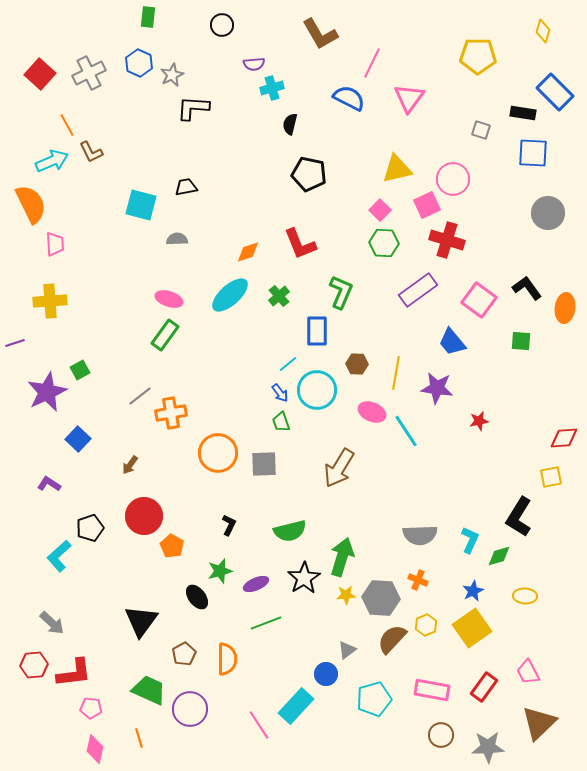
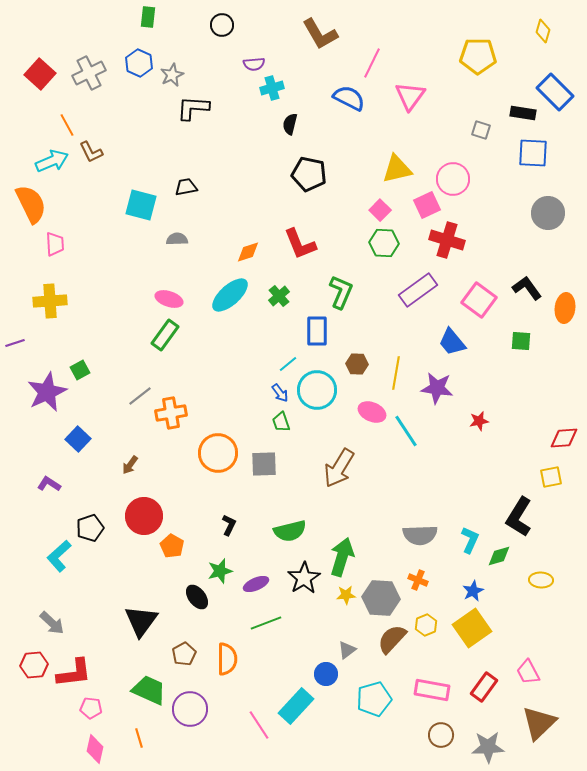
pink triangle at (409, 98): moved 1 px right, 2 px up
yellow ellipse at (525, 596): moved 16 px right, 16 px up
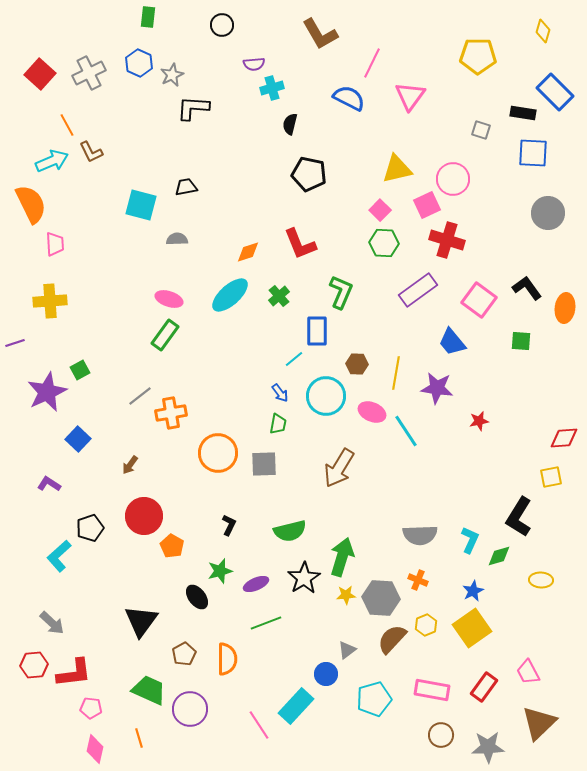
cyan line at (288, 364): moved 6 px right, 5 px up
cyan circle at (317, 390): moved 9 px right, 6 px down
green trapezoid at (281, 422): moved 3 px left, 2 px down; rotated 150 degrees counterclockwise
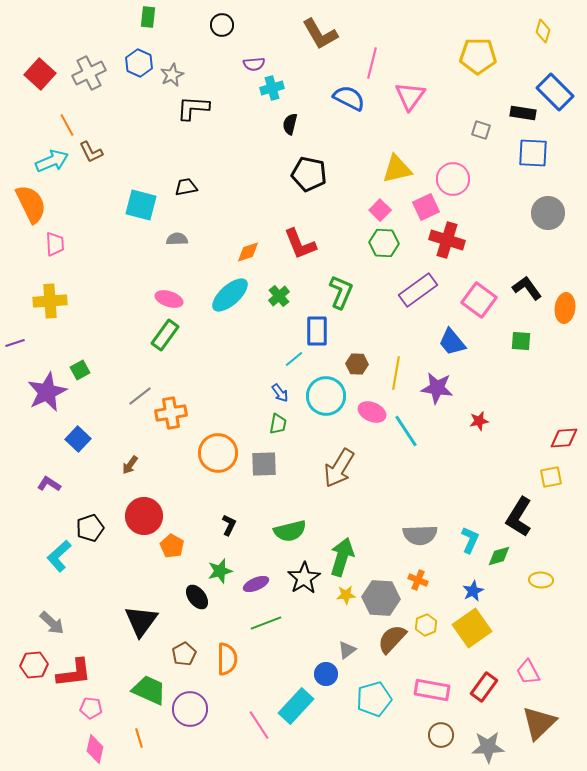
pink line at (372, 63): rotated 12 degrees counterclockwise
pink square at (427, 205): moved 1 px left, 2 px down
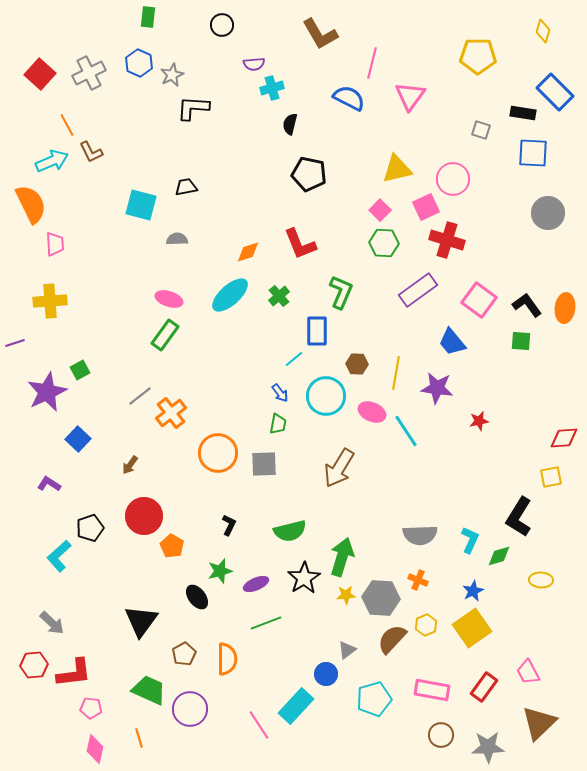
black L-shape at (527, 288): moved 17 px down
orange cross at (171, 413): rotated 28 degrees counterclockwise
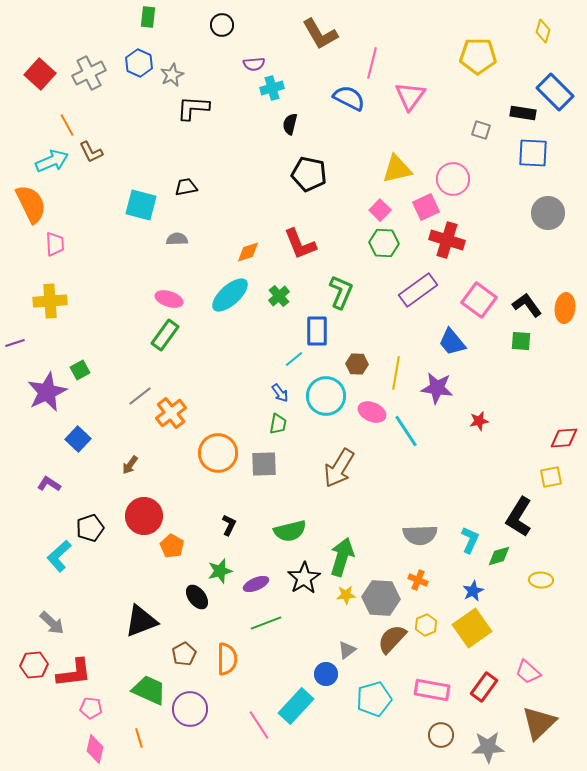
black triangle at (141, 621): rotated 33 degrees clockwise
pink trapezoid at (528, 672): rotated 20 degrees counterclockwise
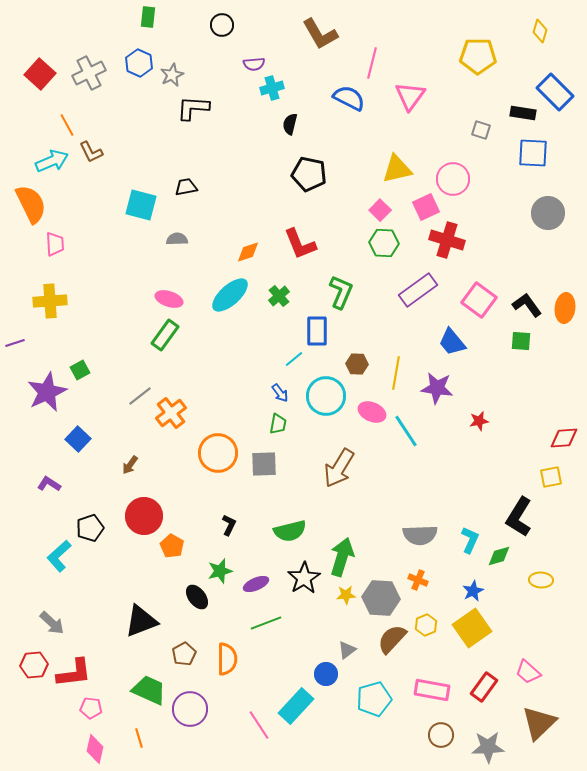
yellow diamond at (543, 31): moved 3 px left
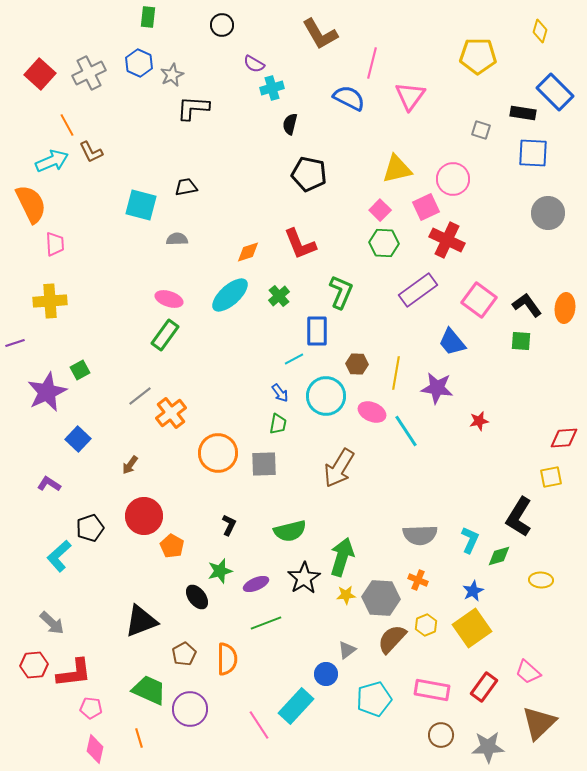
purple semicircle at (254, 64): rotated 35 degrees clockwise
red cross at (447, 240): rotated 8 degrees clockwise
cyan line at (294, 359): rotated 12 degrees clockwise
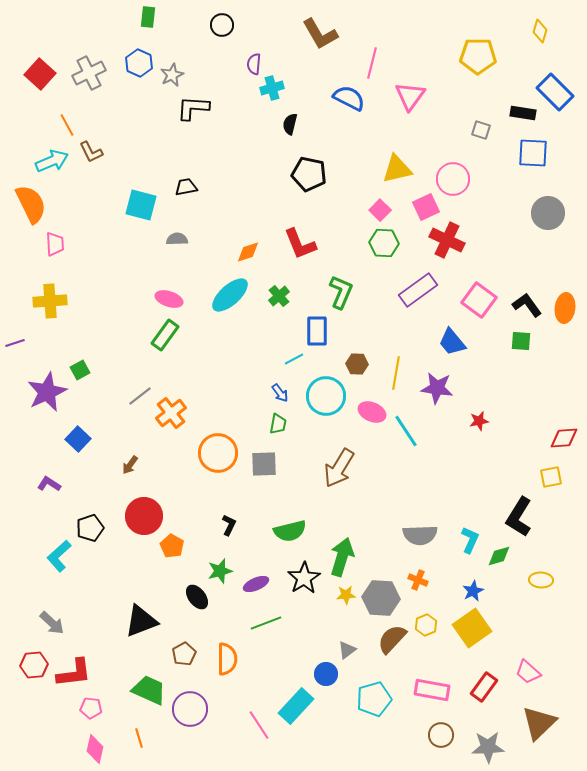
purple semicircle at (254, 64): rotated 65 degrees clockwise
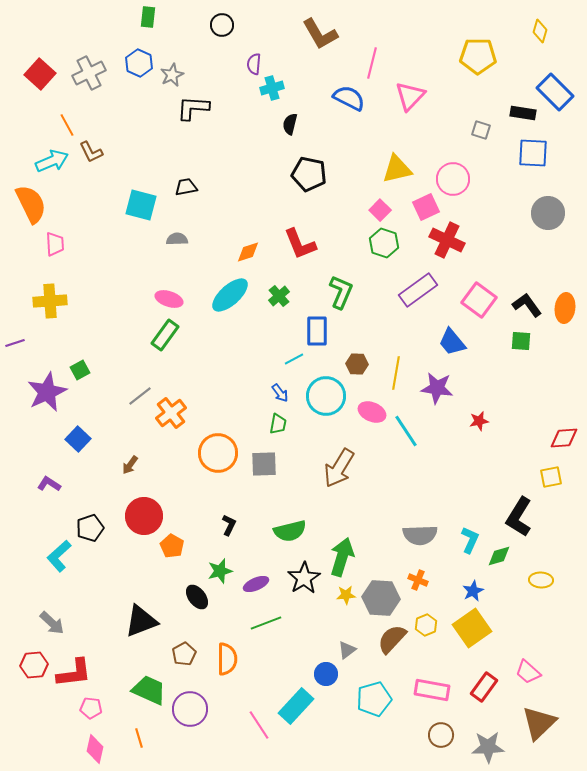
pink triangle at (410, 96): rotated 8 degrees clockwise
green hexagon at (384, 243): rotated 16 degrees clockwise
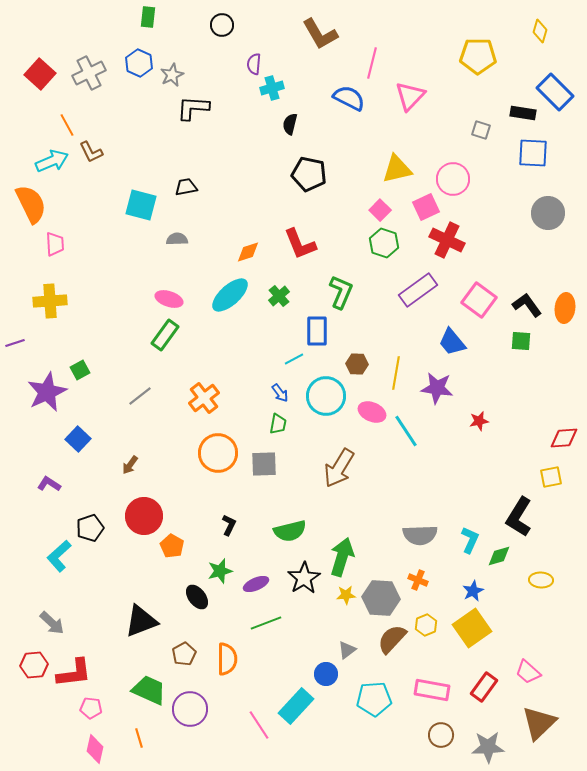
orange cross at (171, 413): moved 33 px right, 15 px up
cyan pentagon at (374, 699): rotated 12 degrees clockwise
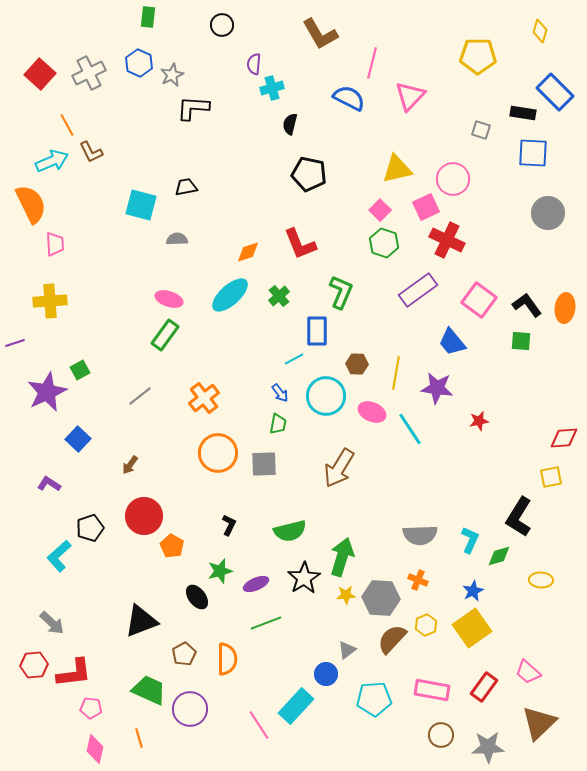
cyan line at (406, 431): moved 4 px right, 2 px up
